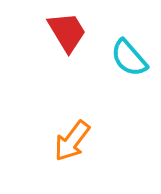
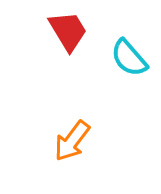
red trapezoid: moved 1 px right, 1 px up
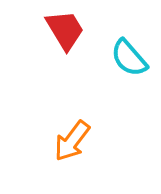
red trapezoid: moved 3 px left, 1 px up
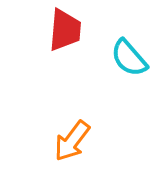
red trapezoid: rotated 36 degrees clockwise
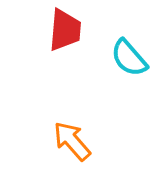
orange arrow: rotated 102 degrees clockwise
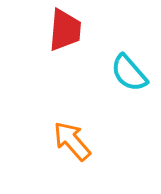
cyan semicircle: moved 15 px down
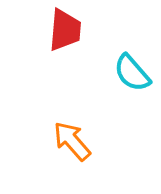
cyan semicircle: moved 3 px right
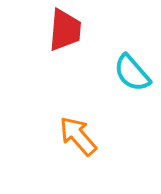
orange arrow: moved 6 px right, 5 px up
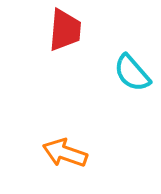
orange arrow: moved 13 px left, 17 px down; rotated 30 degrees counterclockwise
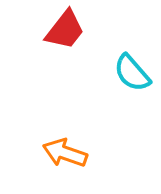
red trapezoid: rotated 33 degrees clockwise
